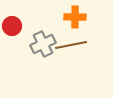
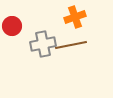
orange cross: rotated 20 degrees counterclockwise
gray cross: rotated 15 degrees clockwise
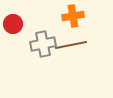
orange cross: moved 2 px left, 1 px up; rotated 10 degrees clockwise
red circle: moved 1 px right, 2 px up
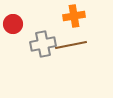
orange cross: moved 1 px right
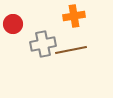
brown line: moved 5 px down
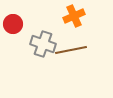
orange cross: rotated 15 degrees counterclockwise
gray cross: rotated 30 degrees clockwise
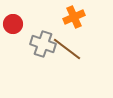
orange cross: moved 1 px down
brown line: moved 4 px left, 1 px up; rotated 48 degrees clockwise
